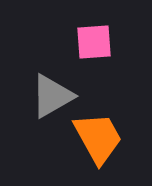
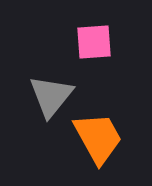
gray triangle: moved 1 px left; rotated 21 degrees counterclockwise
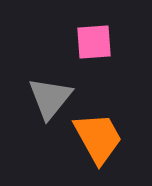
gray triangle: moved 1 px left, 2 px down
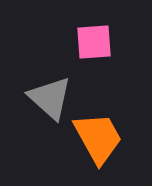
gray triangle: rotated 27 degrees counterclockwise
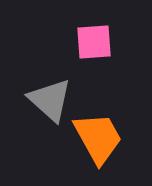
gray triangle: moved 2 px down
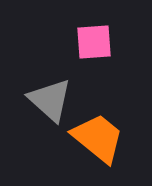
orange trapezoid: rotated 22 degrees counterclockwise
